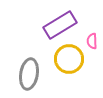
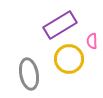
gray ellipse: rotated 20 degrees counterclockwise
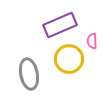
purple rectangle: rotated 8 degrees clockwise
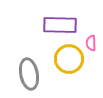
purple rectangle: rotated 24 degrees clockwise
pink semicircle: moved 1 px left, 2 px down
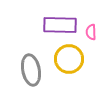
pink semicircle: moved 11 px up
gray ellipse: moved 2 px right, 4 px up
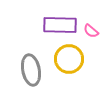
pink semicircle: moved 1 px up; rotated 49 degrees counterclockwise
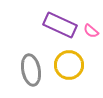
purple rectangle: rotated 24 degrees clockwise
yellow circle: moved 6 px down
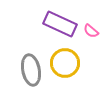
purple rectangle: moved 1 px up
yellow circle: moved 4 px left, 2 px up
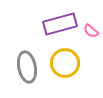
purple rectangle: rotated 40 degrees counterclockwise
gray ellipse: moved 4 px left, 3 px up
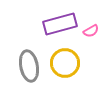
pink semicircle: rotated 70 degrees counterclockwise
gray ellipse: moved 2 px right, 1 px up
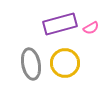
pink semicircle: moved 3 px up
gray ellipse: moved 2 px right, 2 px up
